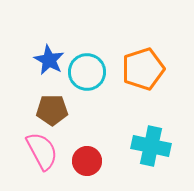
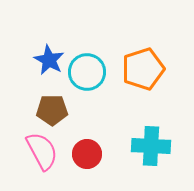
cyan cross: rotated 9 degrees counterclockwise
red circle: moved 7 px up
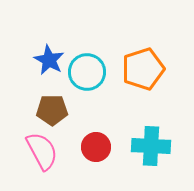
red circle: moved 9 px right, 7 px up
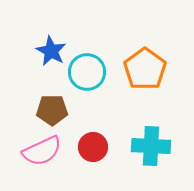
blue star: moved 2 px right, 9 px up
orange pentagon: moved 2 px right; rotated 18 degrees counterclockwise
red circle: moved 3 px left
pink semicircle: rotated 93 degrees clockwise
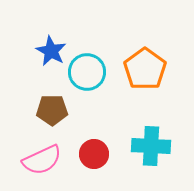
red circle: moved 1 px right, 7 px down
pink semicircle: moved 9 px down
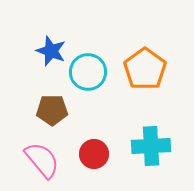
blue star: rotated 8 degrees counterclockwise
cyan circle: moved 1 px right
cyan cross: rotated 6 degrees counterclockwise
pink semicircle: rotated 105 degrees counterclockwise
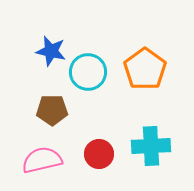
blue star: rotated 8 degrees counterclockwise
red circle: moved 5 px right
pink semicircle: rotated 63 degrees counterclockwise
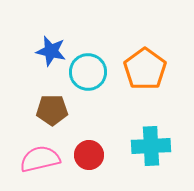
red circle: moved 10 px left, 1 px down
pink semicircle: moved 2 px left, 1 px up
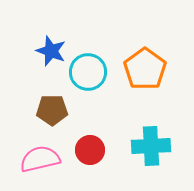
blue star: rotated 8 degrees clockwise
red circle: moved 1 px right, 5 px up
